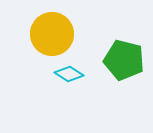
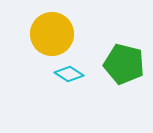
green pentagon: moved 4 px down
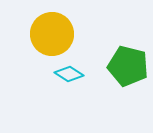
green pentagon: moved 4 px right, 2 px down
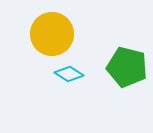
green pentagon: moved 1 px left, 1 px down
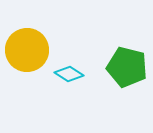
yellow circle: moved 25 px left, 16 px down
